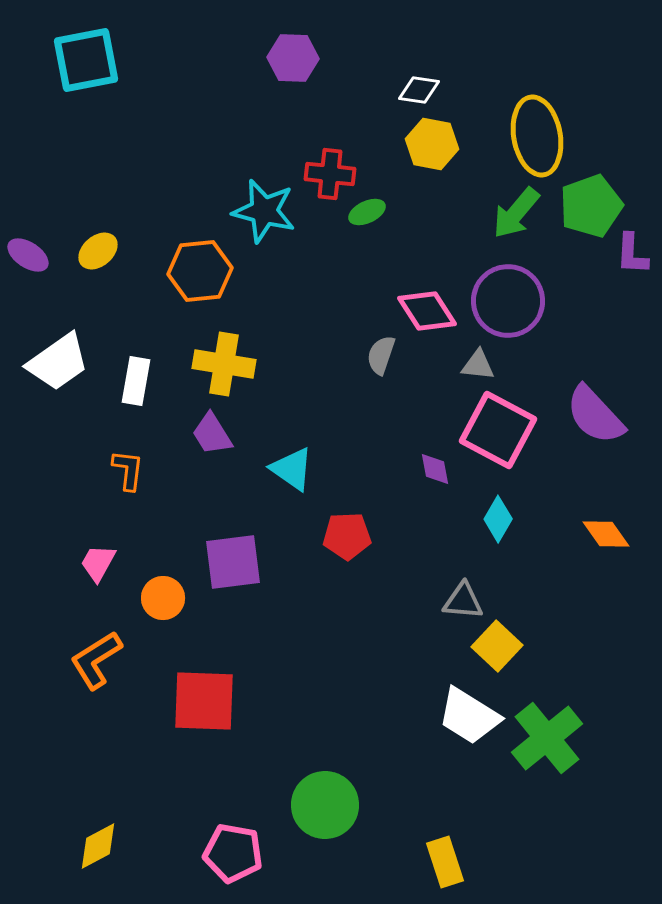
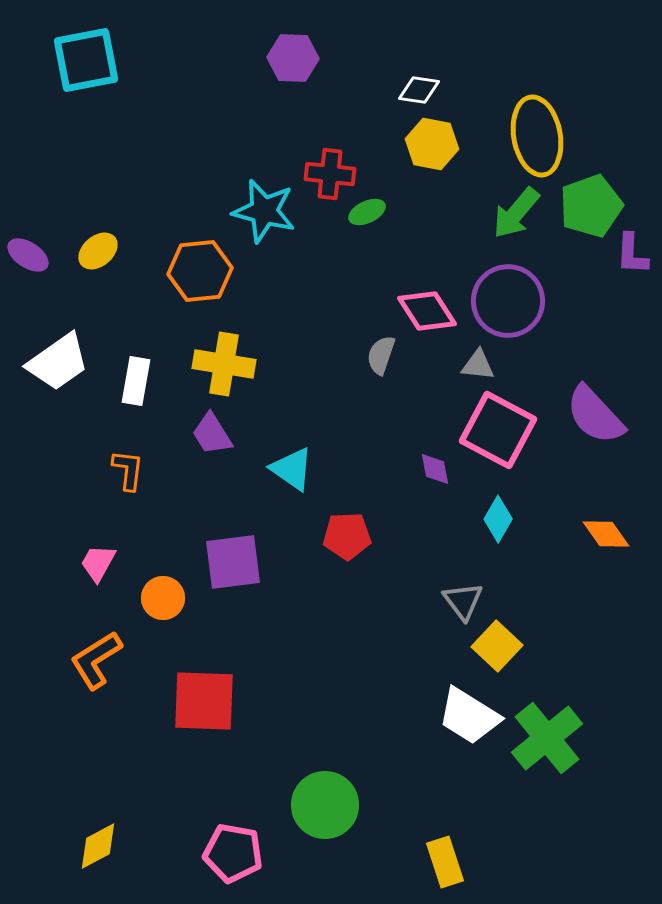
gray triangle at (463, 601): rotated 48 degrees clockwise
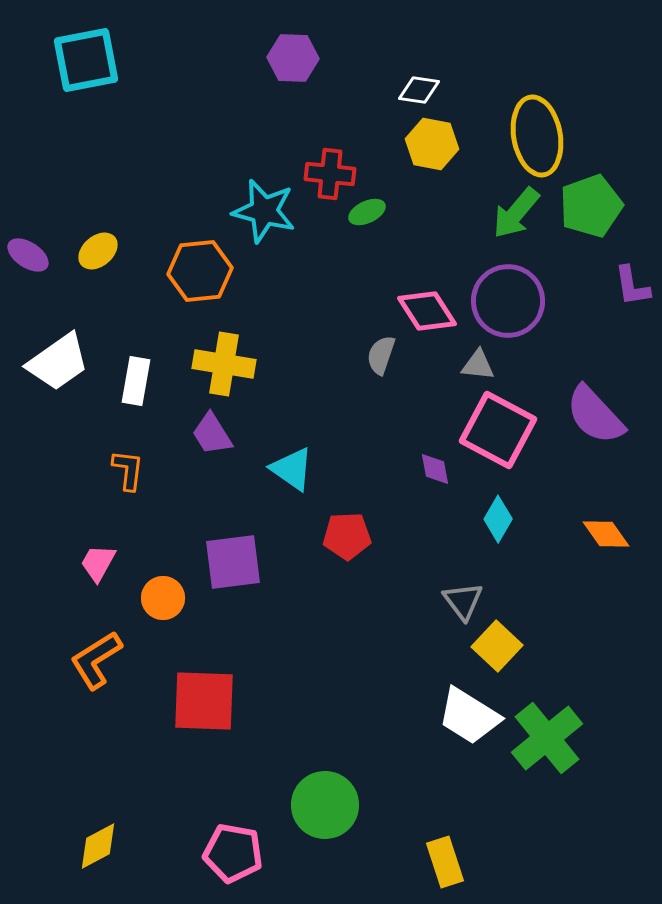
purple L-shape at (632, 254): moved 32 px down; rotated 12 degrees counterclockwise
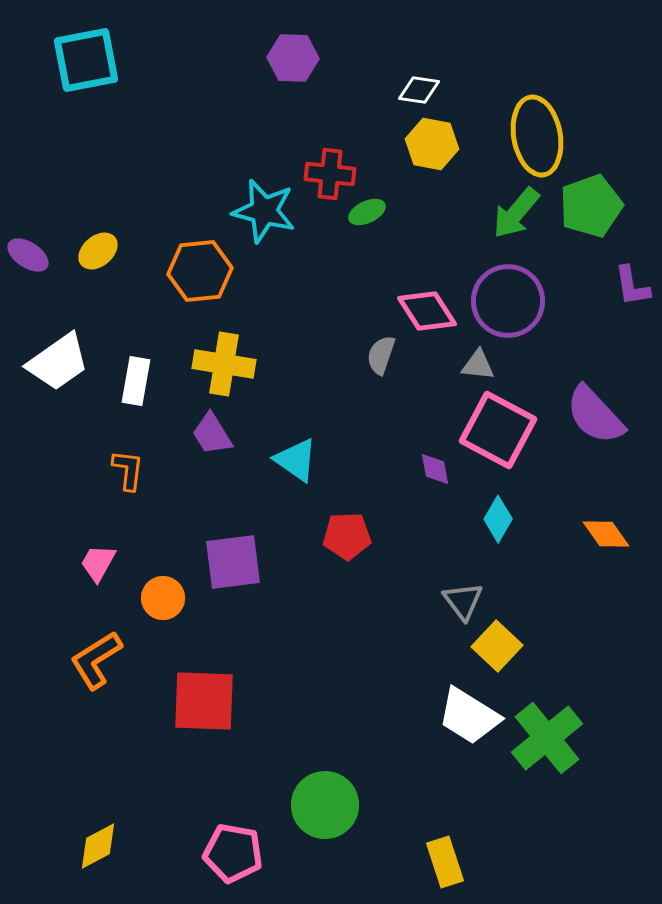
cyan triangle at (292, 469): moved 4 px right, 9 px up
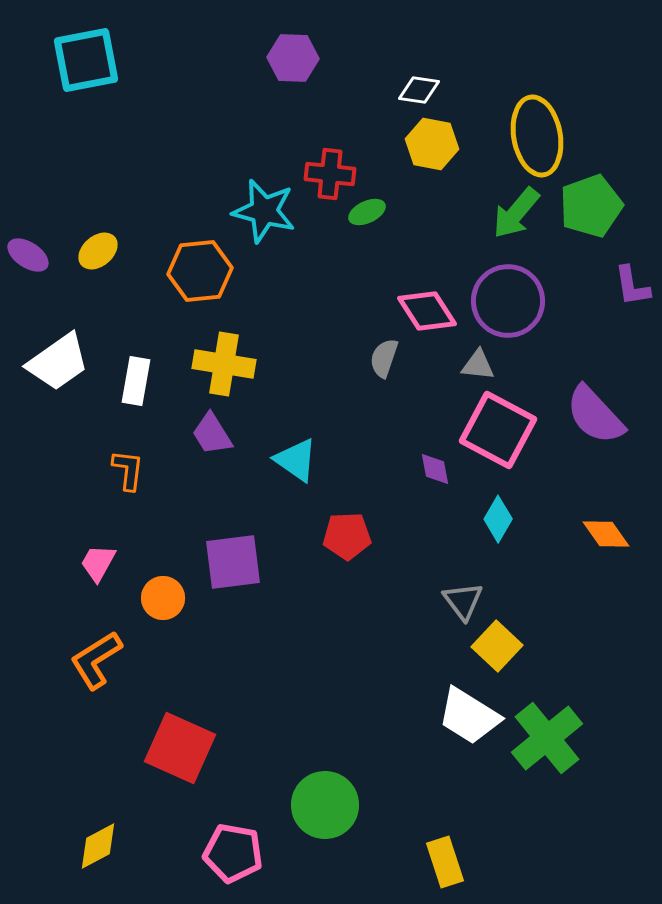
gray semicircle at (381, 355): moved 3 px right, 3 px down
red square at (204, 701): moved 24 px left, 47 px down; rotated 22 degrees clockwise
